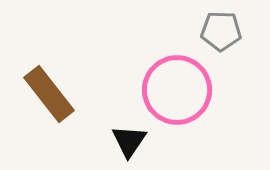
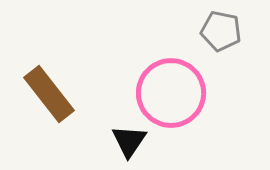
gray pentagon: rotated 9 degrees clockwise
pink circle: moved 6 px left, 3 px down
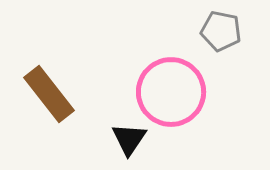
pink circle: moved 1 px up
black triangle: moved 2 px up
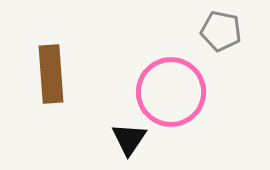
brown rectangle: moved 2 px right, 20 px up; rotated 34 degrees clockwise
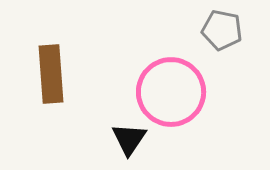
gray pentagon: moved 1 px right, 1 px up
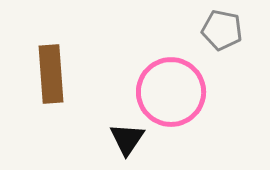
black triangle: moved 2 px left
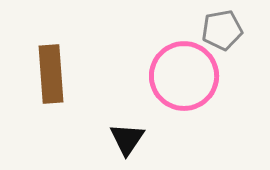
gray pentagon: rotated 21 degrees counterclockwise
pink circle: moved 13 px right, 16 px up
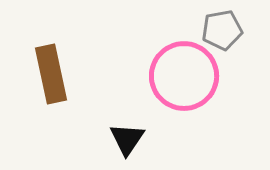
brown rectangle: rotated 8 degrees counterclockwise
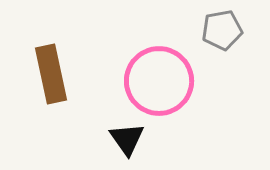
pink circle: moved 25 px left, 5 px down
black triangle: rotated 9 degrees counterclockwise
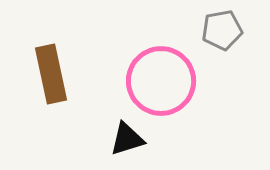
pink circle: moved 2 px right
black triangle: rotated 48 degrees clockwise
